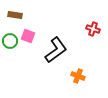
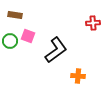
red cross: moved 6 px up; rotated 24 degrees counterclockwise
orange cross: rotated 16 degrees counterclockwise
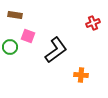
red cross: rotated 16 degrees counterclockwise
green circle: moved 6 px down
orange cross: moved 3 px right, 1 px up
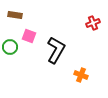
pink square: moved 1 px right
black L-shape: rotated 24 degrees counterclockwise
orange cross: rotated 16 degrees clockwise
